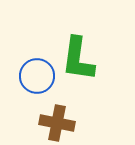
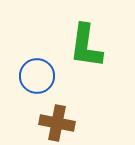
green L-shape: moved 8 px right, 13 px up
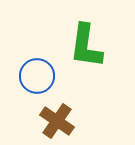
brown cross: moved 2 px up; rotated 24 degrees clockwise
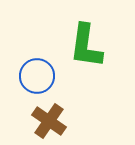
brown cross: moved 8 px left
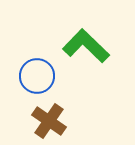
green L-shape: rotated 126 degrees clockwise
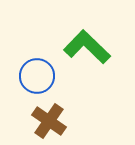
green L-shape: moved 1 px right, 1 px down
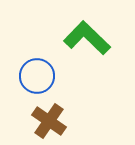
green L-shape: moved 9 px up
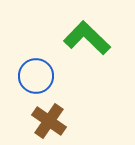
blue circle: moved 1 px left
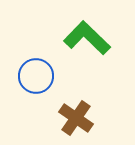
brown cross: moved 27 px right, 3 px up
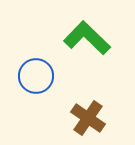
brown cross: moved 12 px right
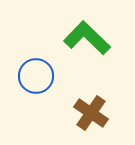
brown cross: moved 3 px right, 5 px up
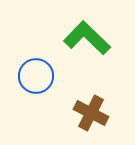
brown cross: rotated 8 degrees counterclockwise
